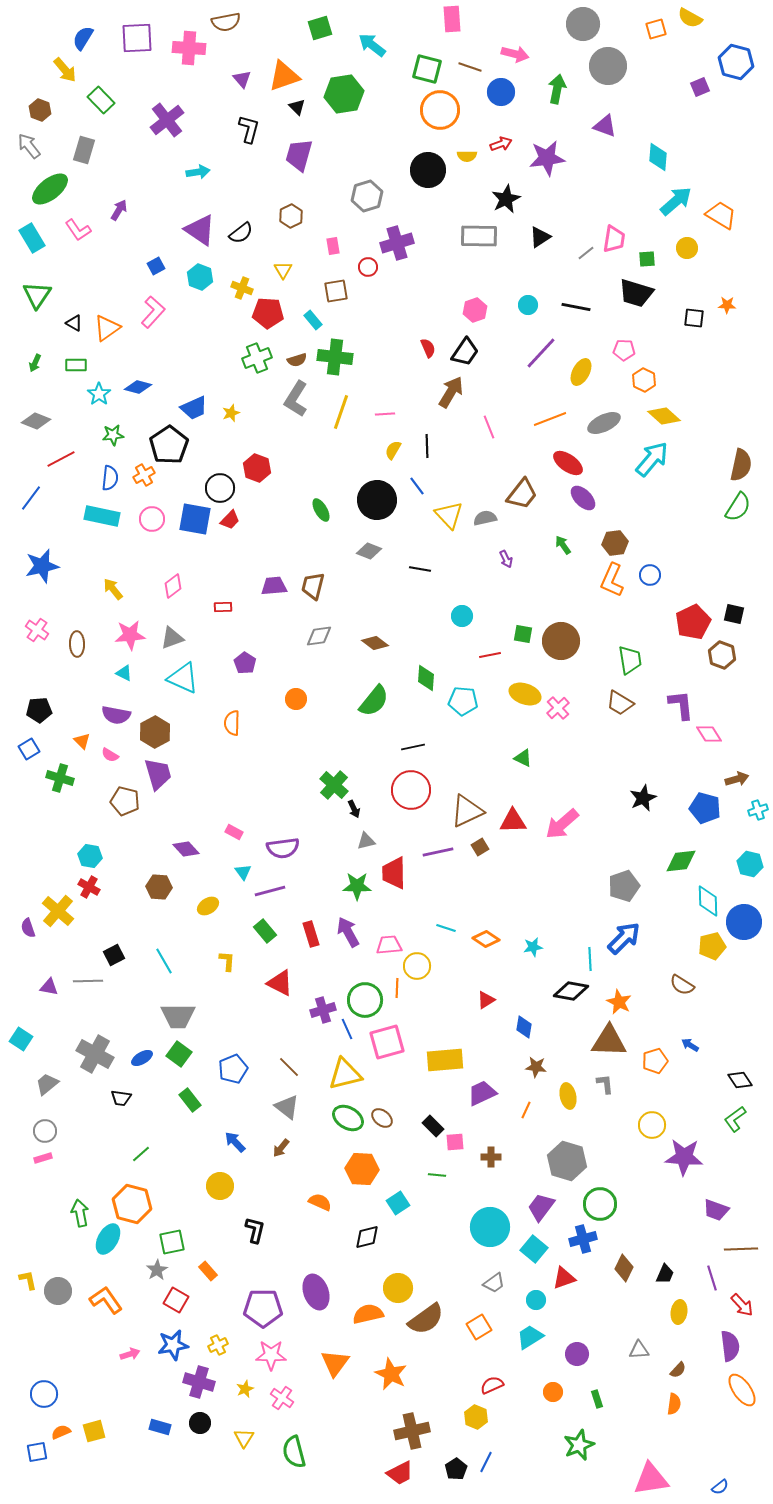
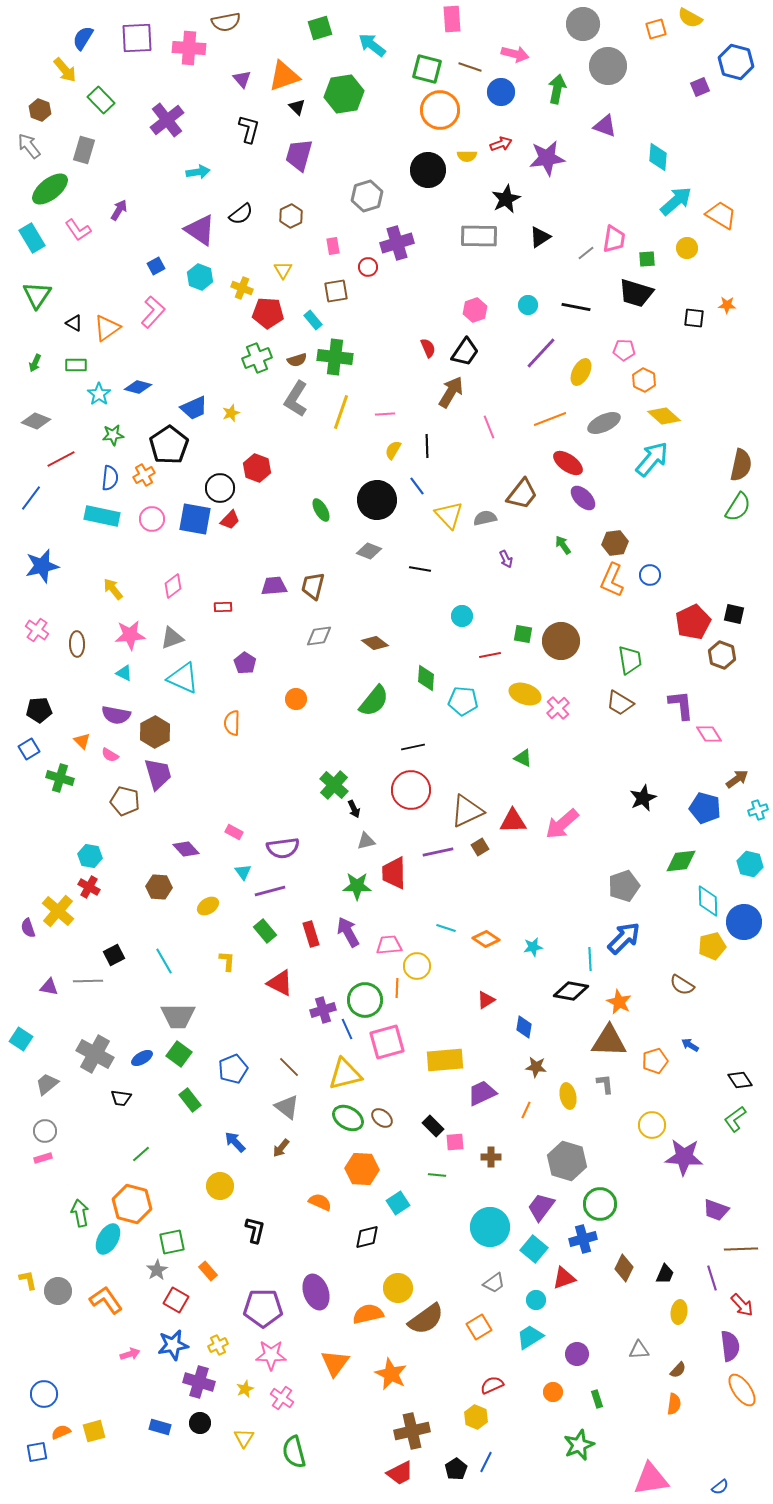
black semicircle at (241, 233): moved 19 px up
brown arrow at (737, 779): rotated 20 degrees counterclockwise
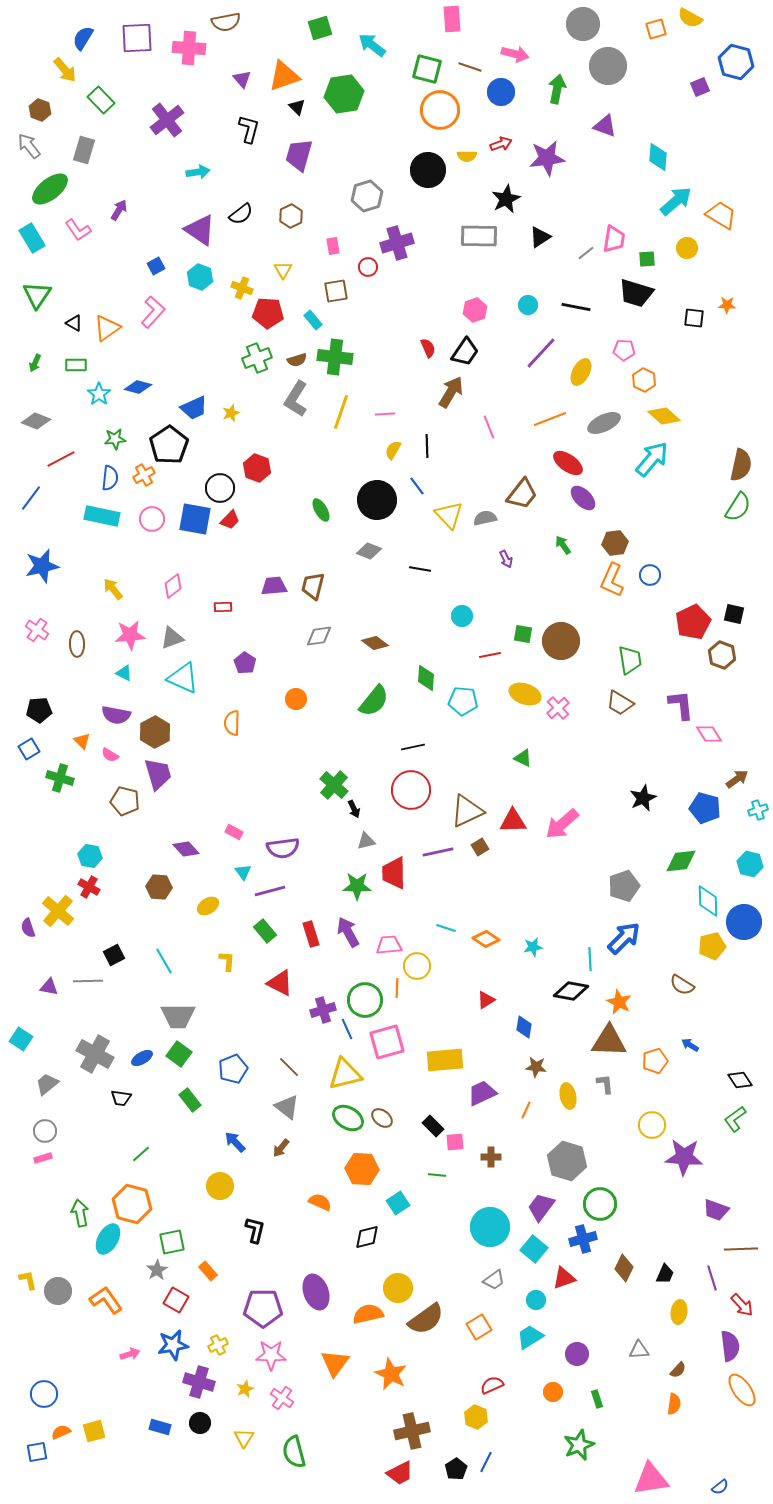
green star at (113, 435): moved 2 px right, 4 px down
gray trapezoid at (494, 1283): moved 3 px up
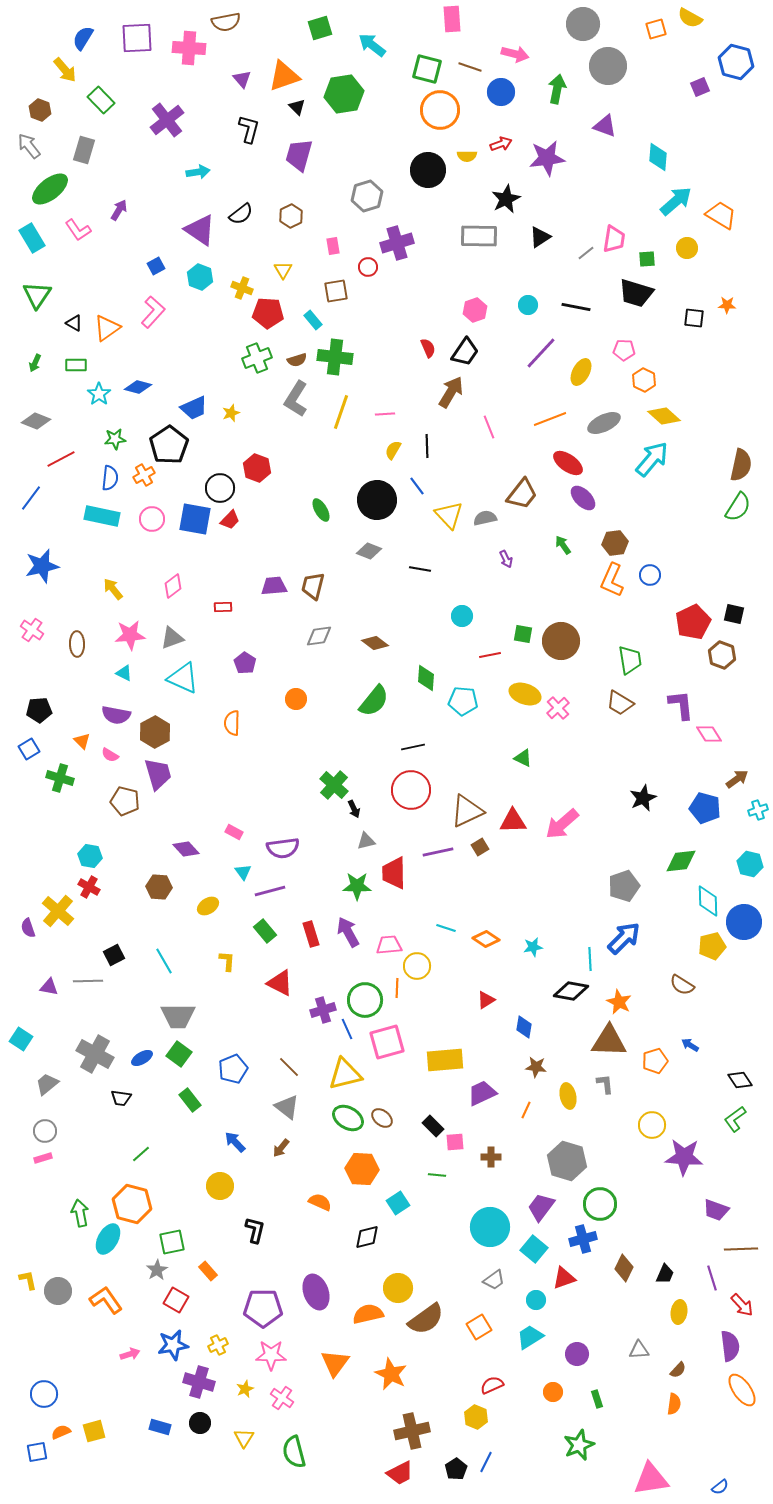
pink cross at (37, 630): moved 5 px left
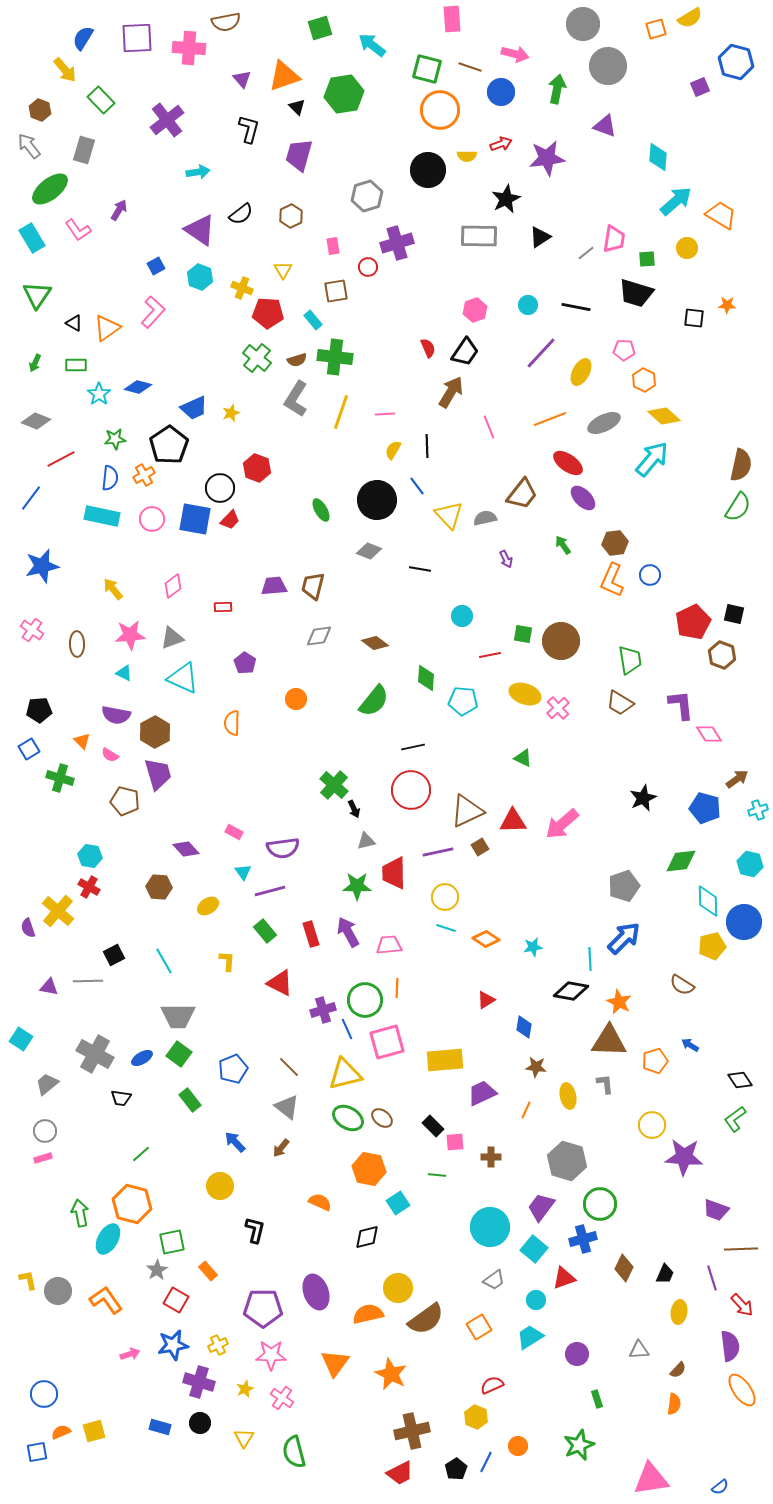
yellow semicircle at (690, 18): rotated 60 degrees counterclockwise
green cross at (257, 358): rotated 28 degrees counterclockwise
yellow circle at (417, 966): moved 28 px right, 69 px up
orange hexagon at (362, 1169): moved 7 px right; rotated 8 degrees clockwise
orange circle at (553, 1392): moved 35 px left, 54 px down
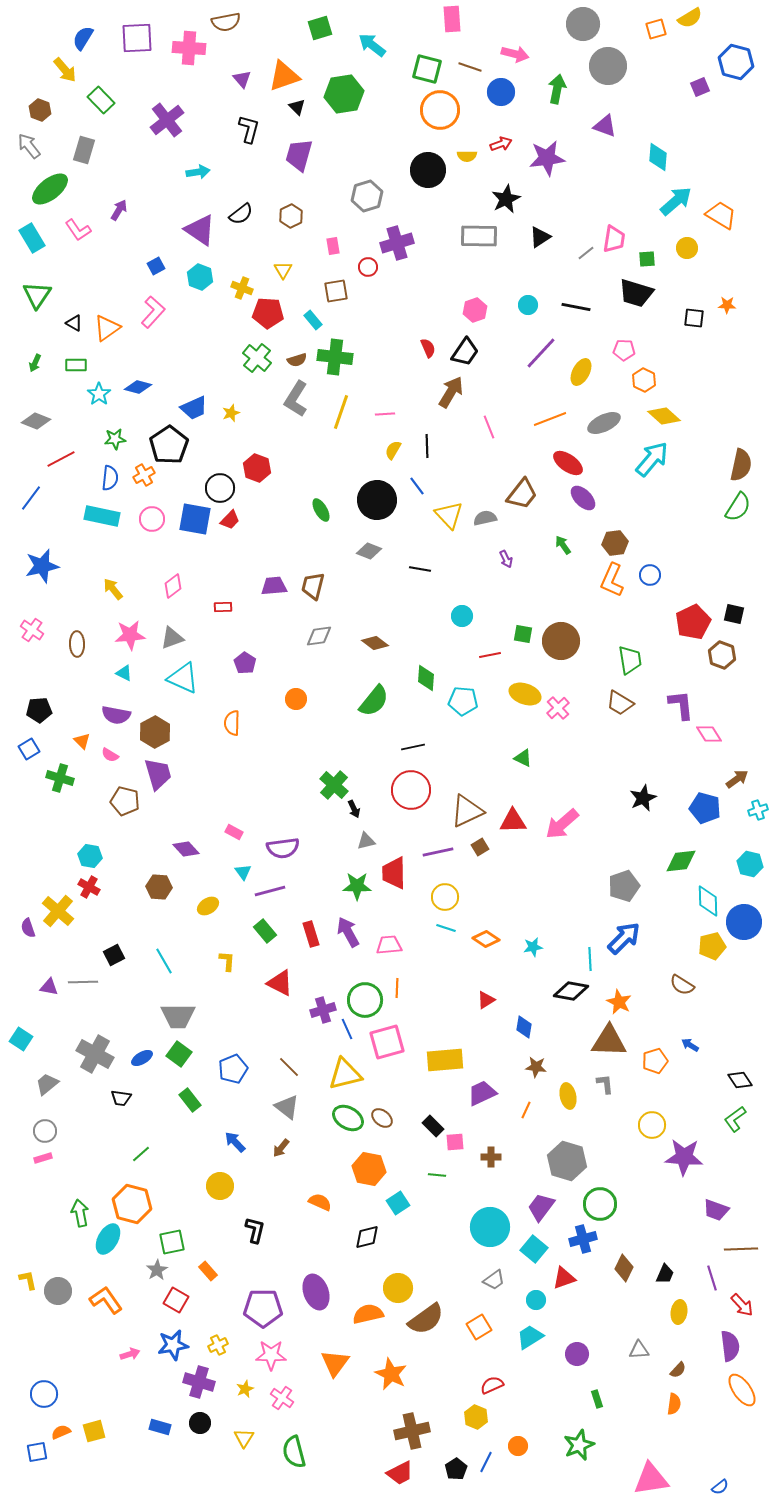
gray line at (88, 981): moved 5 px left, 1 px down
